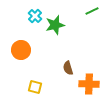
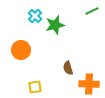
yellow square: rotated 24 degrees counterclockwise
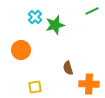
cyan cross: moved 1 px down
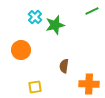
brown semicircle: moved 4 px left, 2 px up; rotated 24 degrees clockwise
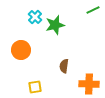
green line: moved 1 px right, 1 px up
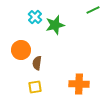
brown semicircle: moved 27 px left, 3 px up
orange cross: moved 10 px left
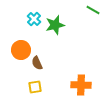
green line: rotated 56 degrees clockwise
cyan cross: moved 1 px left, 2 px down
brown semicircle: rotated 32 degrees counterclockwise
orange cross: moved 2 px right, 1 px down
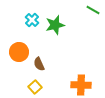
cyan cross: moved 2 px left, 1 px down
orange circle: moved 2 px left, 2 px down
brown semicircle: moved 2 px right, 1 px down
yellow square: rotated 32 degrees counterclockwise
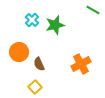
orange cross: moved 21 px up; rotated 30 degrees counterclockwise
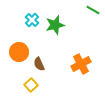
yellow square: moved 4 px left, 2 px up
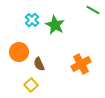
green star: rotated 30 degrees counterclockwise
